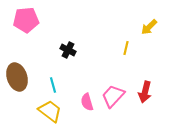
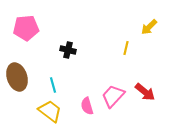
pink pentagon: moved 8 px down
black cross: rotated 14 degrees counterclockwise
red arrow: rotated 65 degrees counterclockwise
pink semicircle: moved 4 px down
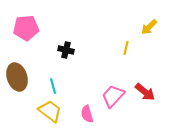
black cross: moved 2 px left
cyan line: moved 1 px down
pink semicircle: moved 8 px down
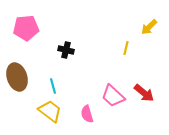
red arrow: moved 1 px left, 1 px down
pink trapezoid: rotated 90 degrees counterclockwise
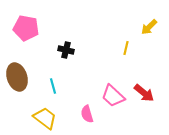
pink pentagon: rotated 15 degrees clockwise
yellow trapezoid: moved 5 px left, 7 px down
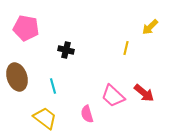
yellow arrow: moved 1 px right
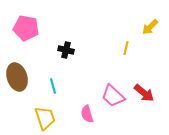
yellow trapezoid: rotated 35 degrees clockwise
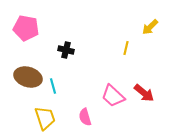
brown ellipse: moved 11 px right; rotated 56 degrees counterclockwise
pink semicircle: moved 2 px left, 3 px down
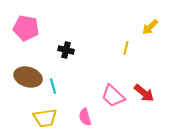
yellow trapezoid: rotated 100 degrees clockwise
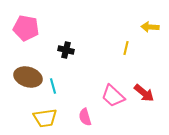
yellow arrow: rotated 48 degrees clockwise
